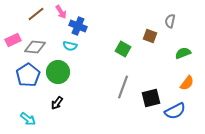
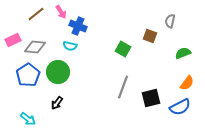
blue semicircle: moved 5 px right, 4 px up
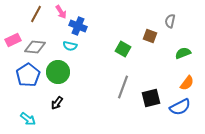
brown line: rotated 24 degrees counterclockwise
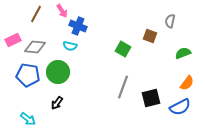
pink arrow: moved 1 px right, 1 px up
blue pentagon: rotated 30 degrees counterclockwise
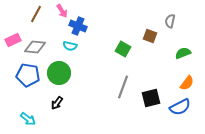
green circle: moved 1 px right, 1 px down
